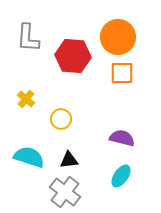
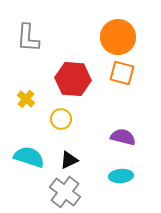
red hexagon: moved 23 px down
orange square: rotated 15 degrees clockwise
purple semicircle: moved 1 px right, 1 px up
black triangle: rotated 18 degrees counterclockwise
cyan ellipse: rotated 50 degrees clockwise
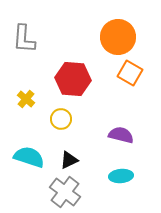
gray L-shape: moved 4 px left, 1 px down
orange square: moved 8 px right; rotated 15 degrees clockwise
purple semicircle: moved 2 px left, 2 px up
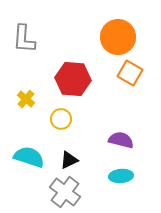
purple semicircle: moved 5 px down
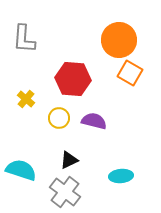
orange circle: moved 1 px right, 3 px down
yellow circle: moved 2 px left, 1 px up
purple semicircle: moved 27 px left, 19 px up
cyan semicircle: moved 8 px left, 13 px down
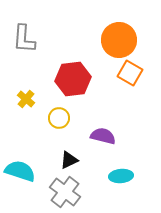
red hexagon: rotated 12 degrees counterclockwise
purple semicircle: moved 9 px right, 15 px down
cyan semicircle: moved 1 px left, 1 px down
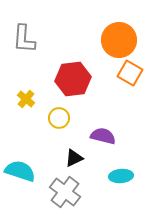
black triangle: moved 5 px right, 2 px up
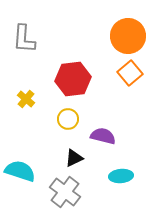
orange circle: moved 9 px right, 4 px up
orange square: rotated 20 degrees clockwise
yellow circle: moved 9 px right, 1 px down
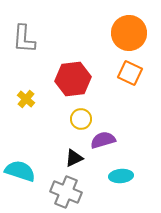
orange circle: moved 1 px right, 3 px up
orange square: rotated 25 degrees counterclockwise
yellow circle: moved 13 px right
purple semicircle: moved 4 px down; rotated 30 degrees counterclockwise
gray cross: moved 1 px right; rotated 16 degrees counterclockwise
